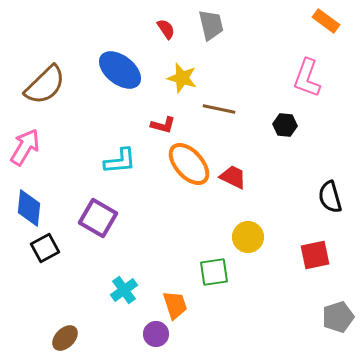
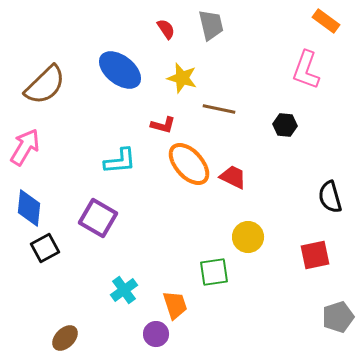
pink L-shape: moved 1 px left, 8 px up
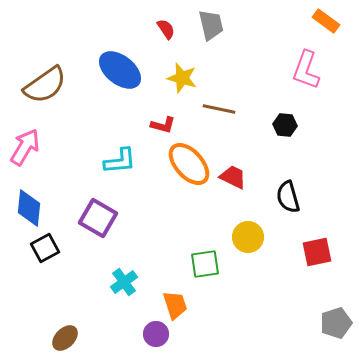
brown semicircle: rotated 9 degrees clockwise
black semicircle: moved 42 px left
red square: moved 2 px right, 3 px up
green square: moved 9 px left, 8 px up
cyan cross: moved 8 px up
gray pentagon: moved 2 px left, 6 px down
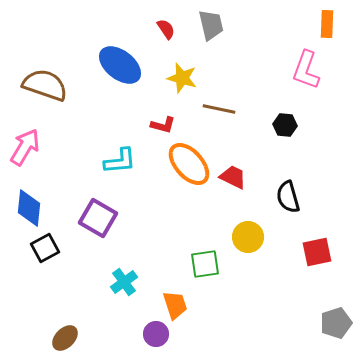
orange rectangle: moved 1 px right, 3 px down; rotated 56 degrees clockwise
blue ellipse: moved 5 px up
brown semicircle: rotated 126 degrees counterclockwise
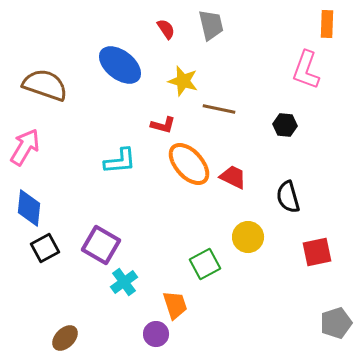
yellow star: moved 1 px right, 3 px down
purple square: moved 3 px right, 27 px down
green square: rotated 20 degrees counterclockwise
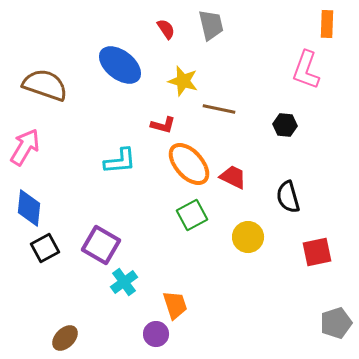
green square: moved 13 px left, 49 px up
